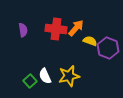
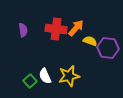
purple hexagon: rotated 15 degrees counterclockwise
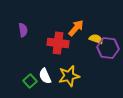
red cross: moved 2 px right, 14 px down
yellow semicircle: moved 6 px right, 2 px up
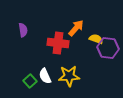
yellow star: rotated 10 degrees clockwise
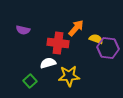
purple semicircle: rotated 112 degrees clockwise
white semicircle: moved 3 px right, 13 px up; rotated 98 degrees clockwise
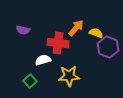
yellow semicircle: moved 6 px up
purple hexagon: moved 1 px up; rotated 15 degrees clockwise
white semicircle: moved 5 px left, 3 px up
